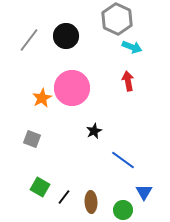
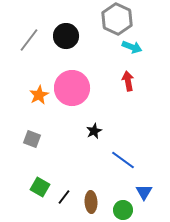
orange star: moved 3 px left, 3 px up
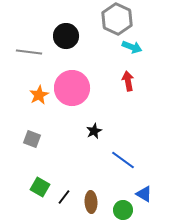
gray line: moved 12 px down; rotated 60 degrees clockwise
blue triangle: moved 2 px down; rotated 30 degrees counterclockwise
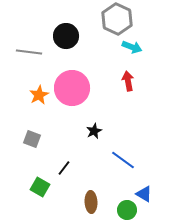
black line: moved 29 px up
green circle: moved 4 px right
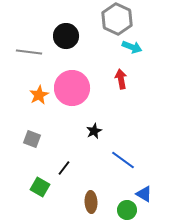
red arrow: moved 7 px left, 2 px up
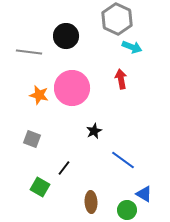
orange star: rotated 30 degrees counterclockwise
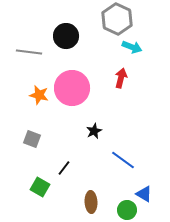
red arrow: moved 1 px up; rotated 24 degrees clockwise
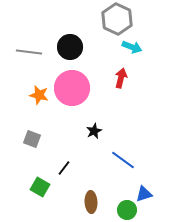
black circle: moved 4 px right, 11 px down
blue triangle: rotated 48 degrees counterclockwise
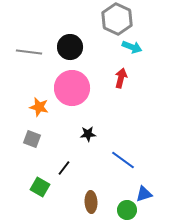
orange star: moved 12 px down
black star: moved 6 px left, 3 px down; rotated 21 degrees clockwise
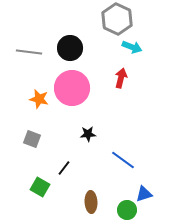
black circle: moved 1 px down
orange star: moved 8 px up
